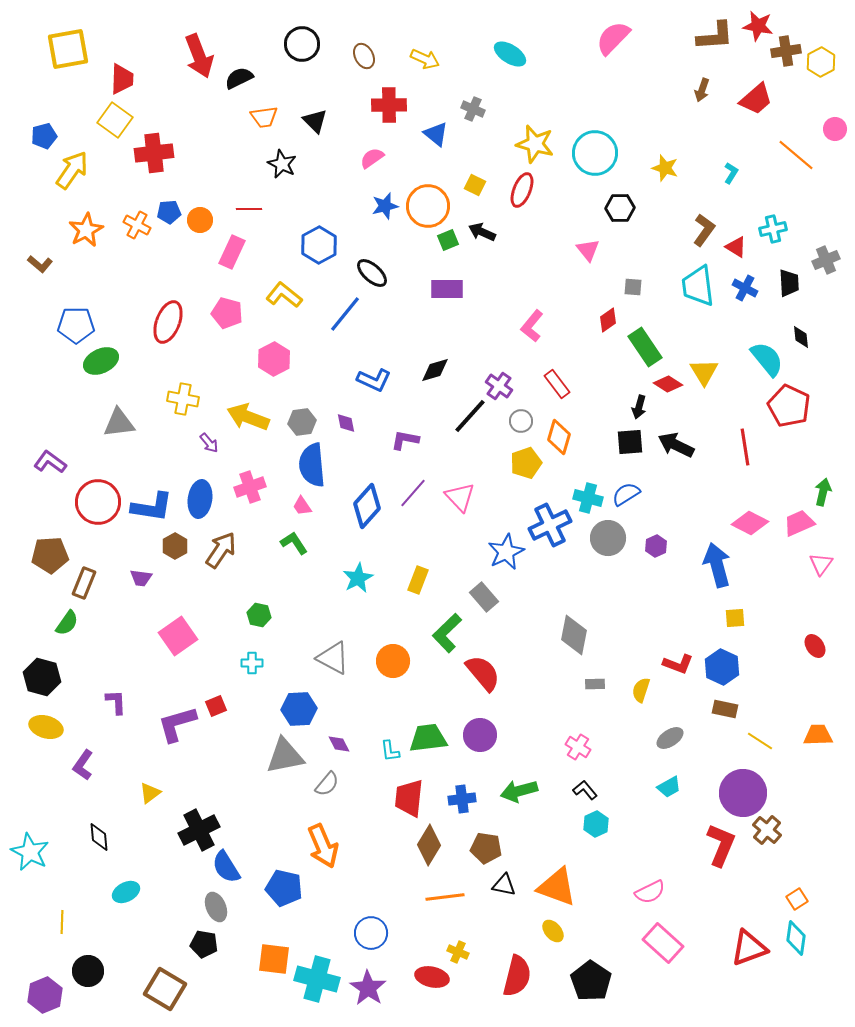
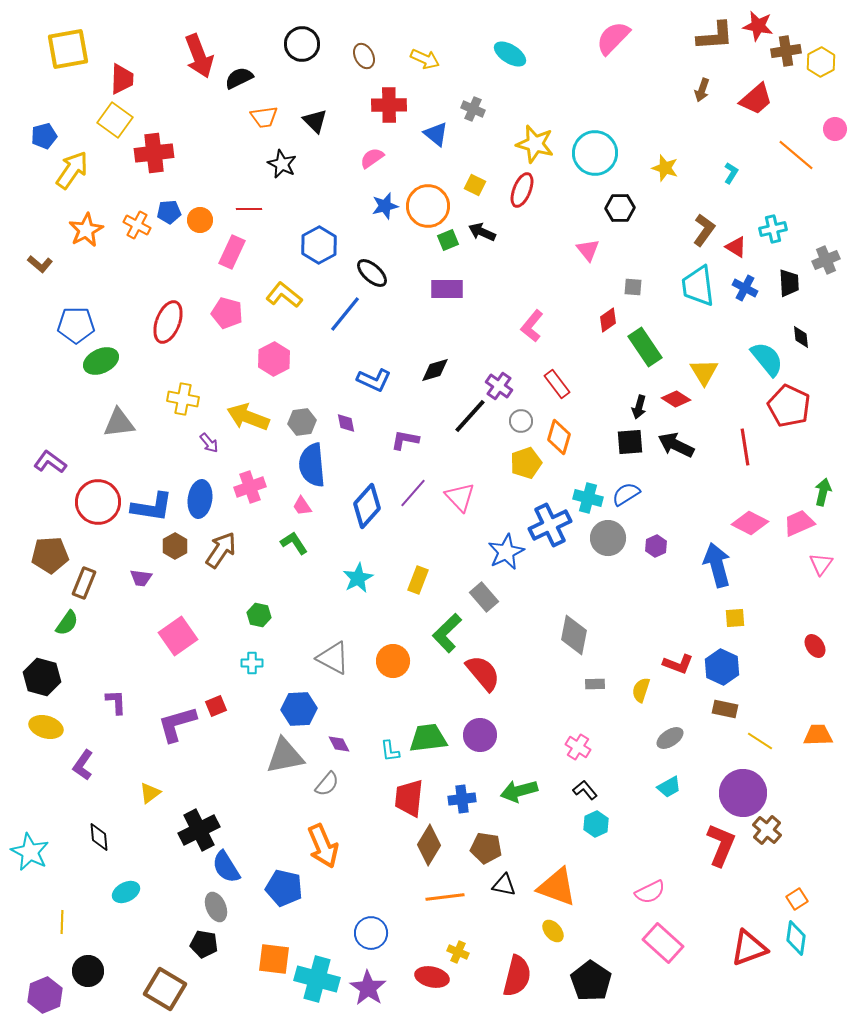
red diamond at (668, 384): moved 8 px right, 15 px down
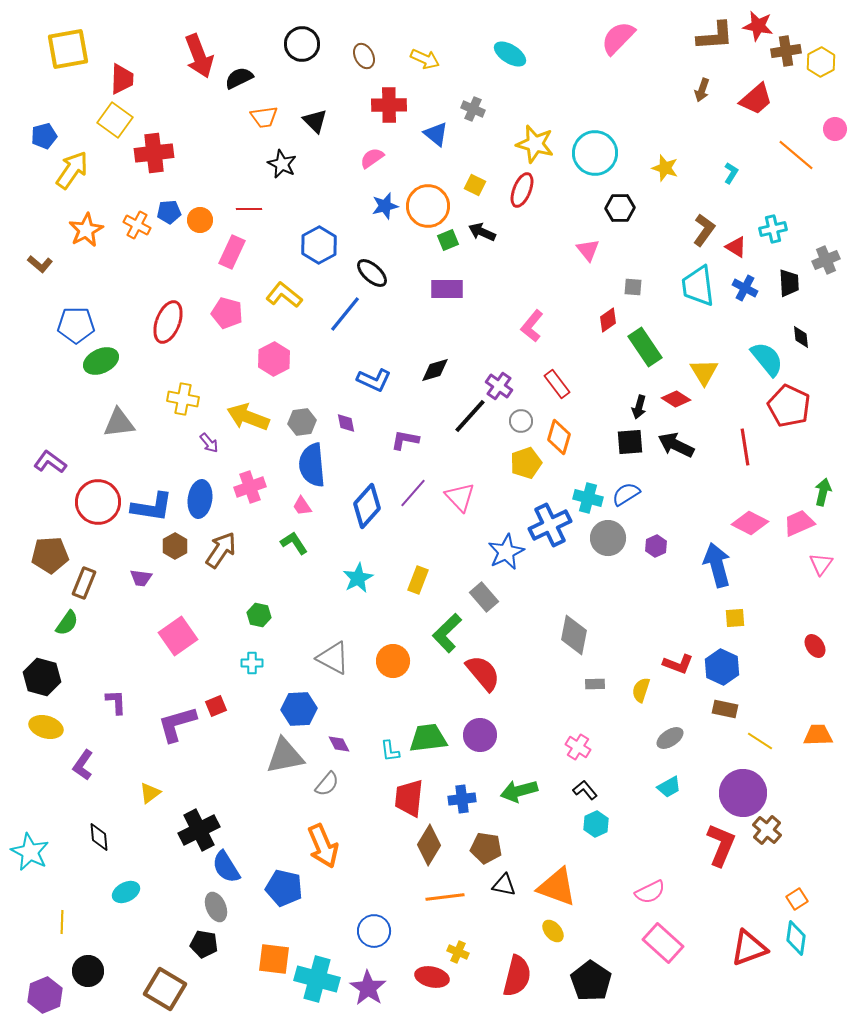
pink semicircle at (613, 38): moved 5 px right
blue circle at (371, 933): moved 3 px right, 2 px up
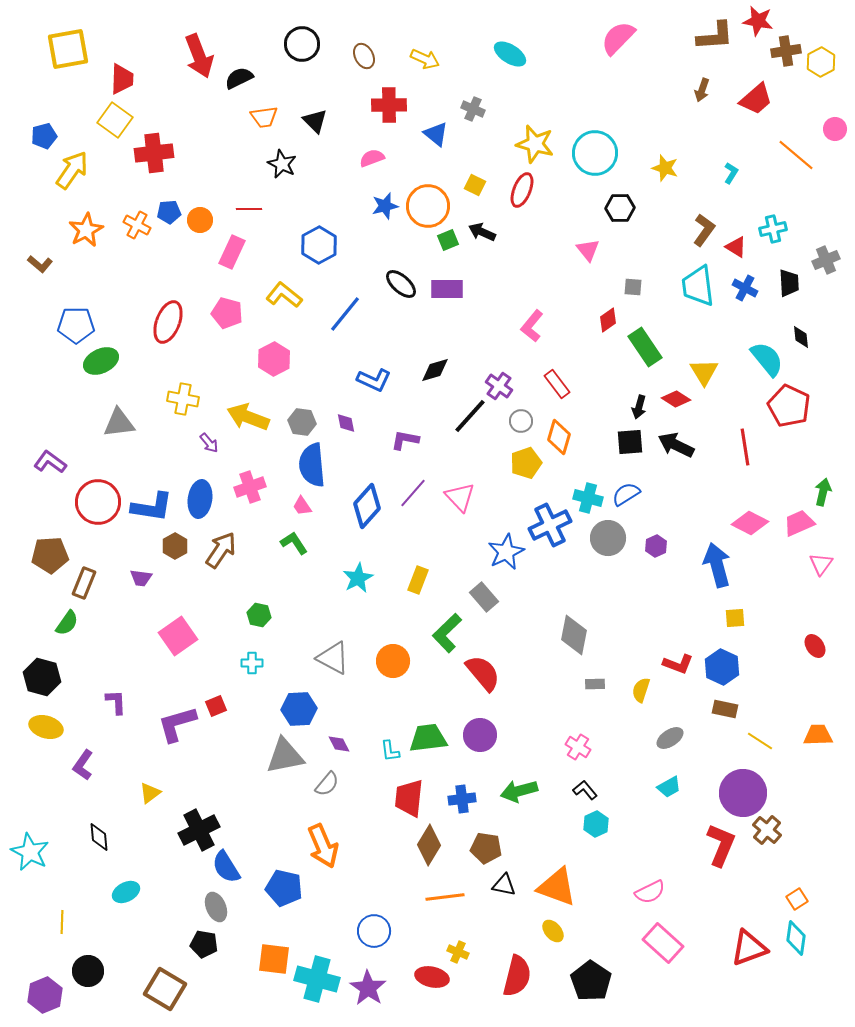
red star at (758, 26): moved 5 px up
pink semicircle at (372, 158): rotated 15 degrees clockwise
black ellipse at (372, 273): moved 29 px right, 11 px down
gray hexagon at (302, 422): rotated 16 degrees clockwise
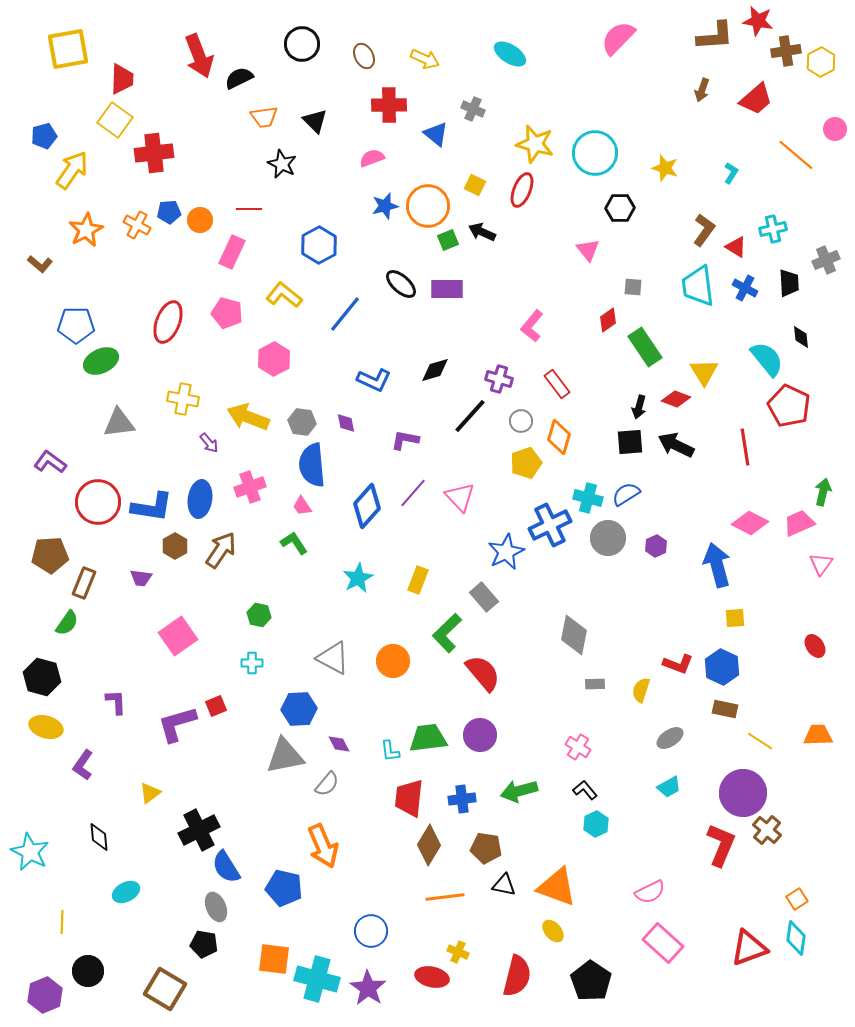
purple cross at (499, 386): moved 7 px up; rotated 20 degrees counterclockwise
red diamond at (676, 399): rotated 12 degrees counterclockwise
blue circle at (374, 931): moved 3 px left
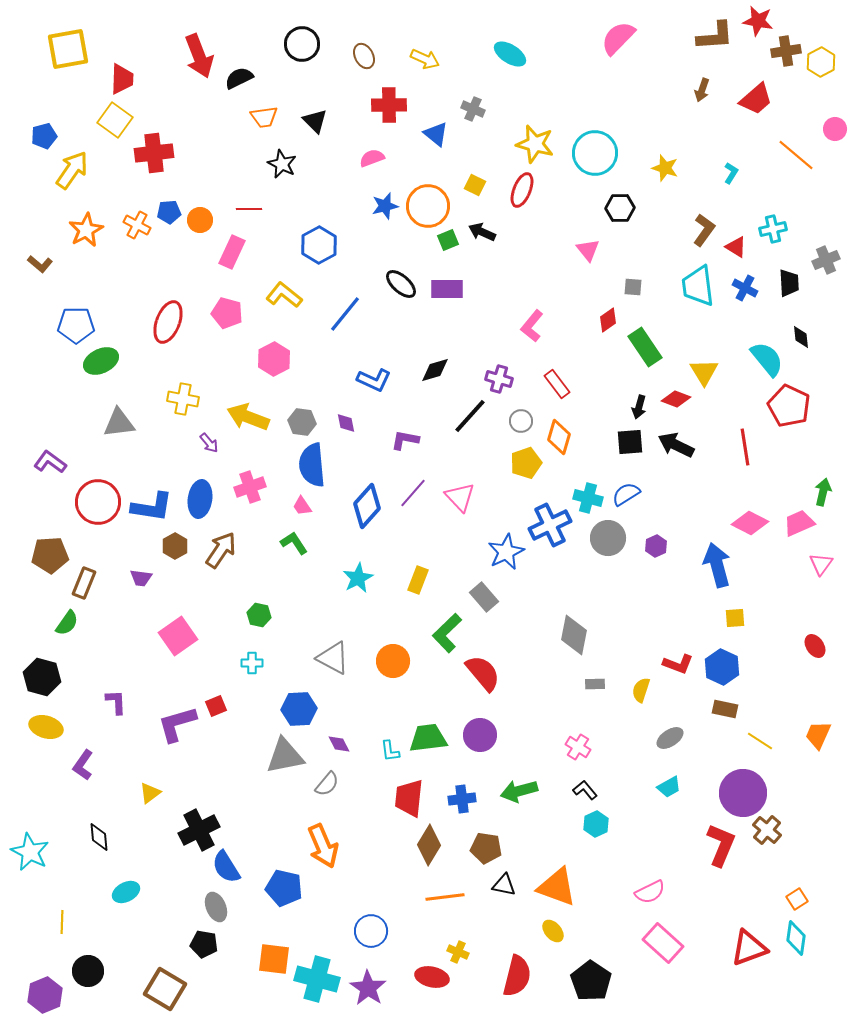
orange trapezoid at (818, 735): rotated 64 degrees counterclockwise
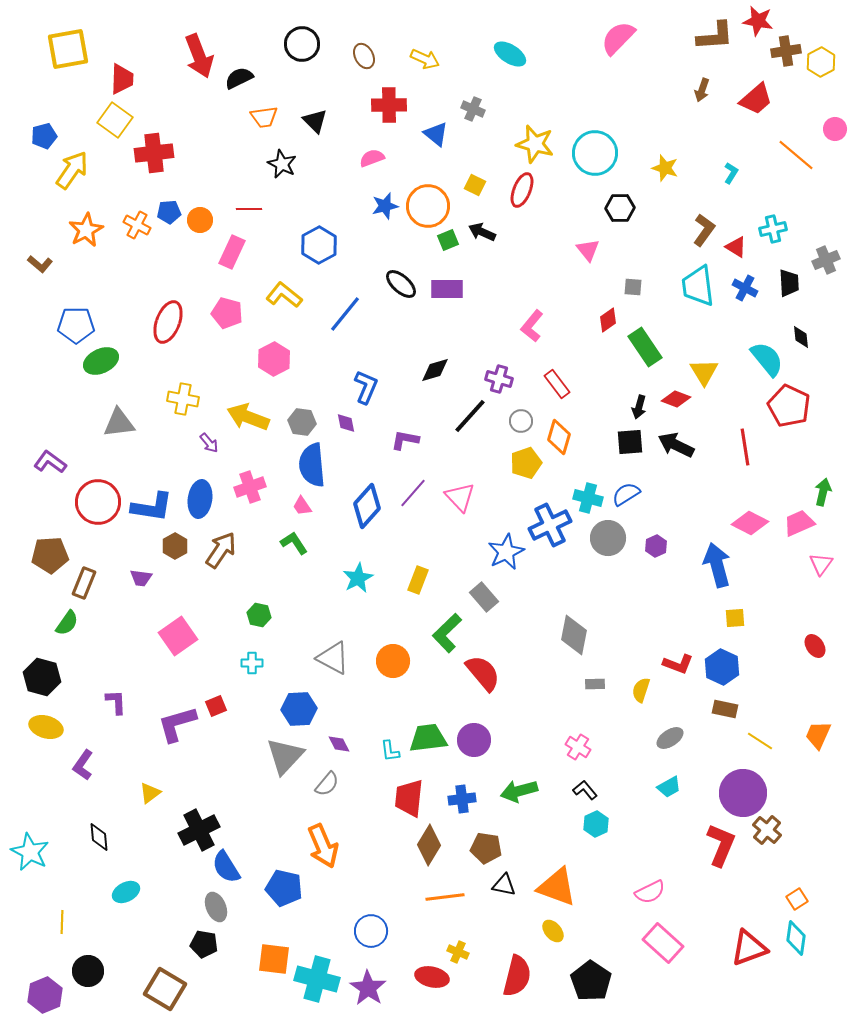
blue L-shape at (374, 380): moved 8 px left, 7 px down; rotated 92 degrees counterclockwise
purple circle at (480, 735): moved 6 px left, 5 px down
gray triangle at (285, 756): rotated 36 degrees counterclockwise
